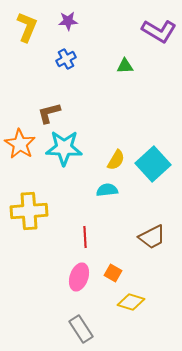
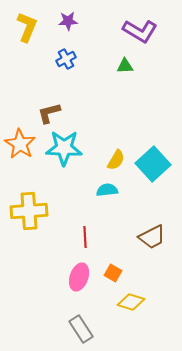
purple L-shape: moved 19 px left
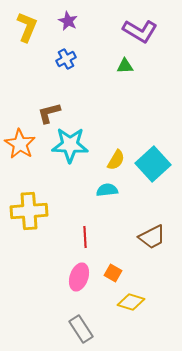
purple star: rotated 30 degrees clockwise
cyan star: moved 6 px right, 3 px up
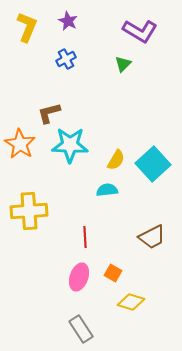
green triangle: moved 2 px left, 2 px up; rotated 42 degrees counterclockwise
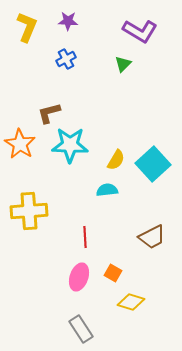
purple star: rotated 24 degrees counterclockwise
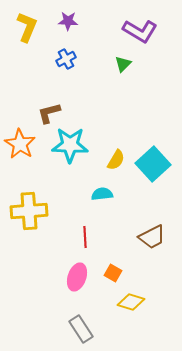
cyan semicircle: moved 5 px left, 4 px down
pink ellipse: moved 2 px left
